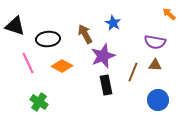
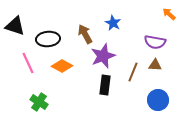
black rectangle: moved 1 px left; rotated 18 degrees clockwise
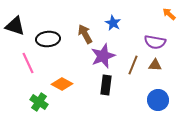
orange diamond: moved 18 px down
brown line: moved 7 px up
black rectangle: moved 1 px right
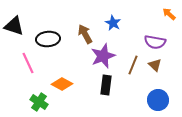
black triangle: moved 1 px left
brown triangle: rotated 40 degrees clockwise
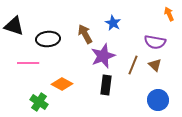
orange arrow: rotated 24 degrees clockwise
pink line: rotated 65 degrees counterclockwise
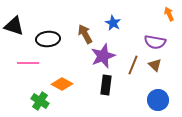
green cross: moved 1 px right, 1 px up
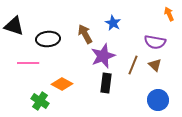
black rectangle: moved 2 px up
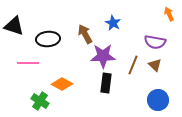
purple star: rotated 20 degrees clockwise
